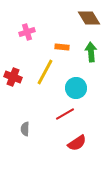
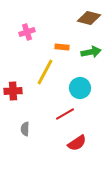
brown diamond: rotated 45 degrees counterclockwise
green arrow: rotated 84 degrees clockwise
red cross: moved 14 px down; rotated 24 degrees counterclockwise
cyan circle: moved 4 px right
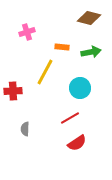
red line: moved 5 px right, 4 px down
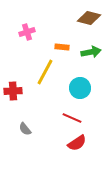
red line: moved 2 px right; rotated 54 degrees clockwise
gray semicircle: rotated 40 degrees counterclockwise
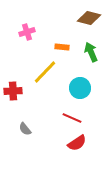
green arrow: rotated 102 degrees counterclockwise
yellow line: rotated 16 degrees clockwise
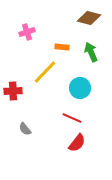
red semicircle: rotated 18 degrees counterclockwise
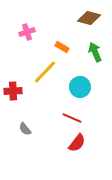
orange rectangle: rotated 24 degrees clockwise
green arrow: moved 4 px right
cyan circle: moved 1 px up
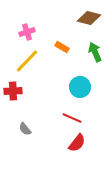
yellow line: moved 18 px left, 11 px up
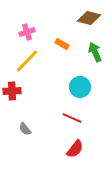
orange rectangle: moved 3 px up
red cross: moved 1 px left
red semicircle: moved 2 px left, 6 px down
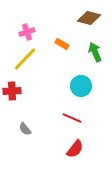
yellow line: moved 2 px left, 2 px up
cyan circle: moved 1 px right, 1 px up
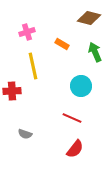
yellow line: moved 8 px right, 7 px down; rotated 56 degrees counterclockwise
gray semicircle: moved 5 px down; rotated 32 degrees counterclockwise
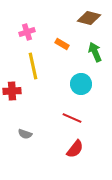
cyan circle: moved 2 px up
